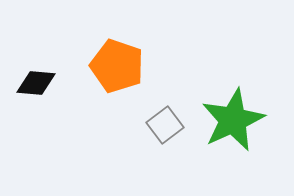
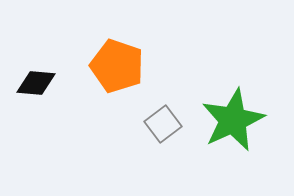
gray square: moved 2 px left, 1 px up
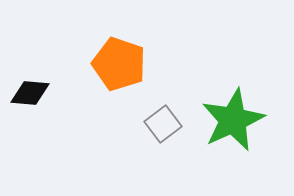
orange pentagon: moved 2 px right, 2 px up
black diamond: moved 6 px left, 10 px down
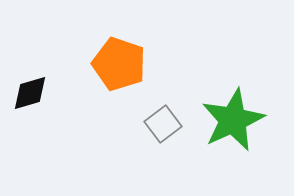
black diamond: rotated 21 degrees counterclockwise
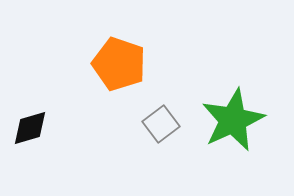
black diamond: moved 35 px down
gray square: moved 2 px left
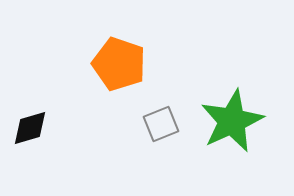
green star: moved 1 px left, 1 px down
gray square: rotated 15 degrees clockwise
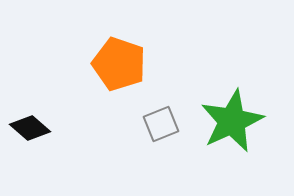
black diamond: rotated 57 degrees clockwise
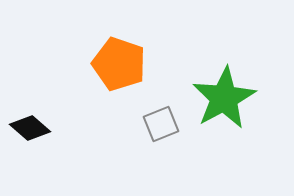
green star: moved 8 px left, 23 px up; rotated 4 degrees counterclockwise
